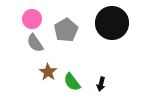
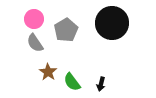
pink circle: moved 2 px right
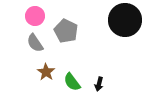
pink circle: moved 1 px right, 3 px up
black circle: moved 13 px right, 3 px up
gray pentagon: moved 1 px down; rotated 15 degrees counterclockwise
brown star: moved 2 px left
black arrow: moved 2 px left
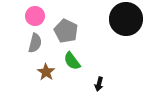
black circle: moved 1 px right, 1 px up
gray semicircle: rotated 132 degrees counterclockwise
green semicircle: moved 21 px up
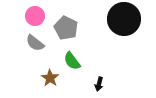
black circle: moved 2 px left
gray pentagon: moved 3 px up
gray semicircle: rotated 114 degrees clockwise
brown star: moved 4 px right, 6 px down
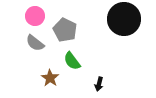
gray pentagon: moved 1 px left, 2 px down
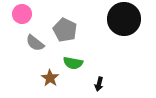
pink circle: moved 13 px left, 2 px up
green semicircle: moved 1 px right, 2 px down; rotated 42 degrees counterclockwise
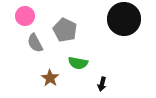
pink circle: moved 3 px right, 2 px down
gray semicircle: rotated 24 degrees clockwise
green semicircle: moved 5 px right
black arrow: moved 3 px right
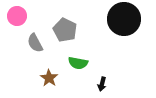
pink circle: moved 8 px left
brown star: moved 1 px left
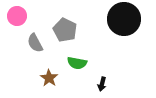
green semicircle: moved 1 px left
